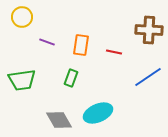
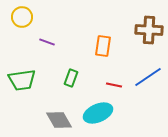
orange rectangle: moved 22 px right, 1 px down
red line: moved 33 px down
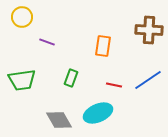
blue line: moved 3 px down
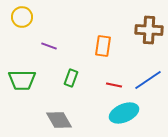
purple line: moved 2 px right, 4 px down
green trapezoid: rotated 8 degrees clockwise
cyan ellipse: moved 26 px right
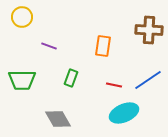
gray diamond: moved 1 px left, 1 px up
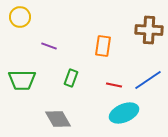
yellow circle: moved 2 px left
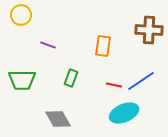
yellow circle: moved 1 px right, 2 px up
purple line: moved 1 px left, 1 px up
blue line: moved 7 px left, 1 px down
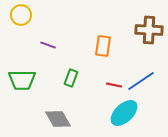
cyan ellipse: rotated 20 degrees counterclockwise
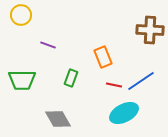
brown cross: moved 1 px right
orange rectangle: moved 11 px down; rotated 30 degrees counterclockwise
cyan ellipse: rotated 16 degrees clockwise
